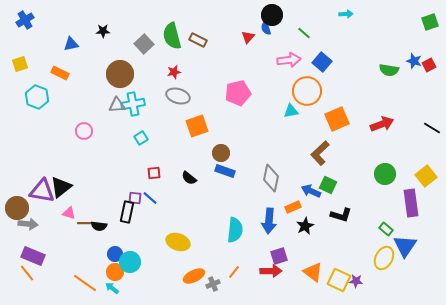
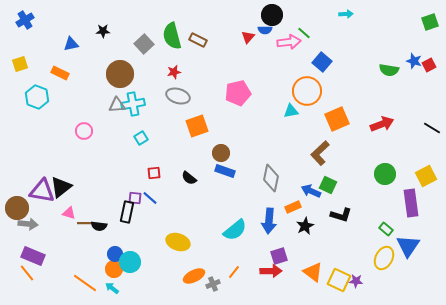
blue semicircle at (266, 28): moved 1 px left, 2 px down; rotated 72 degrees counterclockwise
pink arrow at (289, 60): moved 18 px up
yellow square at (426, 176): rotated 10 degrees clockwise
cyan semicircle at (235, 230): rotated 45 degrees clockwise
blue triangle at (405, 246): moved 3 px right
orange circle at (115, 272): moved 1 px left, 3 px up
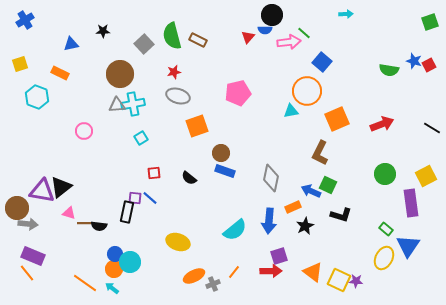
brown L-shape at (320, 153): rotated 20 degrees counterclockwise
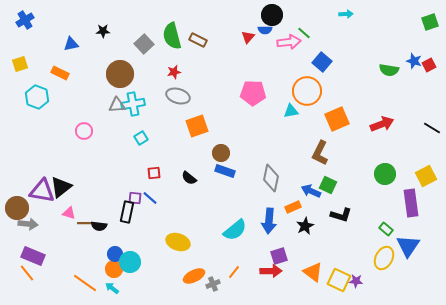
pink pentagon at (238, 93): moved 15 px right; rotated 15 degrees clockwise
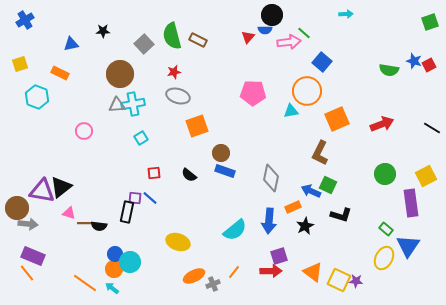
black semicircle at (189, 178): moved 3 px up
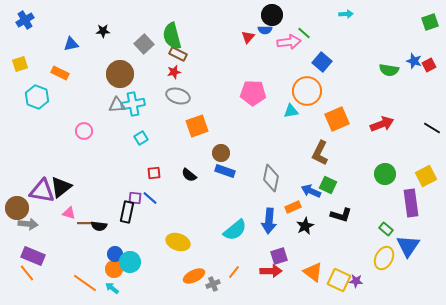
brown rectangle at (198, 40): moved 20 px left, 14 px down
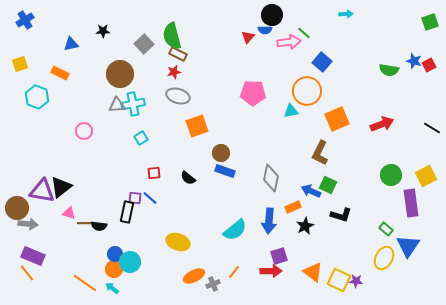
green circle at (385, 174): moved 6 px right, 1 px down
black semicircle at (189, 175): moved 1 px left, 3 px down
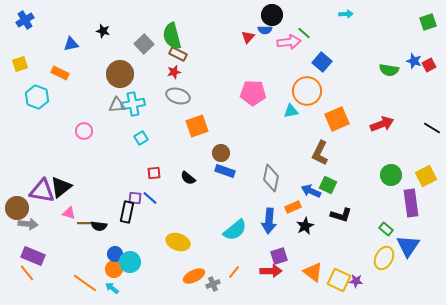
green square at (430, 22): moved 2 px left
black star at (103, 31): rotated 16 degrees clockwise
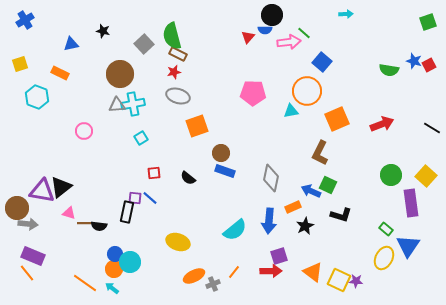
yellow square at (426, 176): rotated 20 degrees counterclockwise
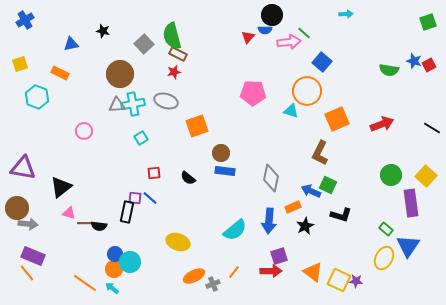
gray ellipse at (178, 96): moved 12 px left, 5 px down
cyan triangle at (291, 111): rotated 28 degrees clockwise
blue rectangle at (225, 171): rotated 12 degrees counterclockwise
purple triangle at (42, 191): moved 19 px left, 23 px up
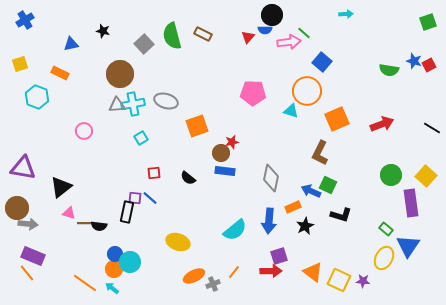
brown rectangle at (178, 54): moved 25 px right, 20 px up
red star at (174, 72): moved 58 px right, 70 px down
purple star at (356, 281): moved 7 px right
